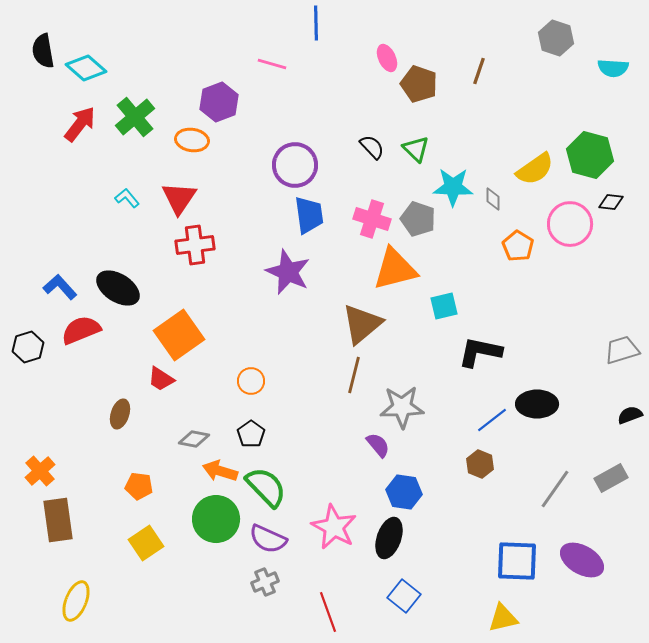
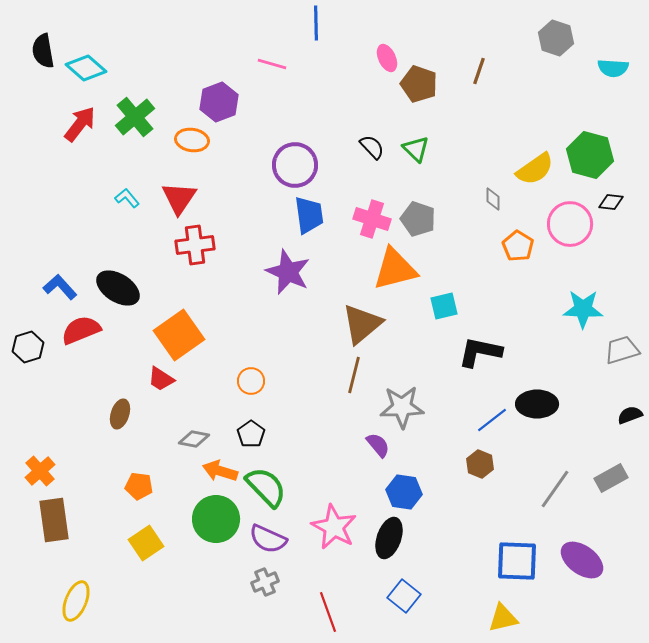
cyan star at (453, 187): moved 130 px right, 122 px down
brown rectangle at (58, 520): moved 4 px left
purple ellipse at (582, 560): rotated 6 degrees clockwise
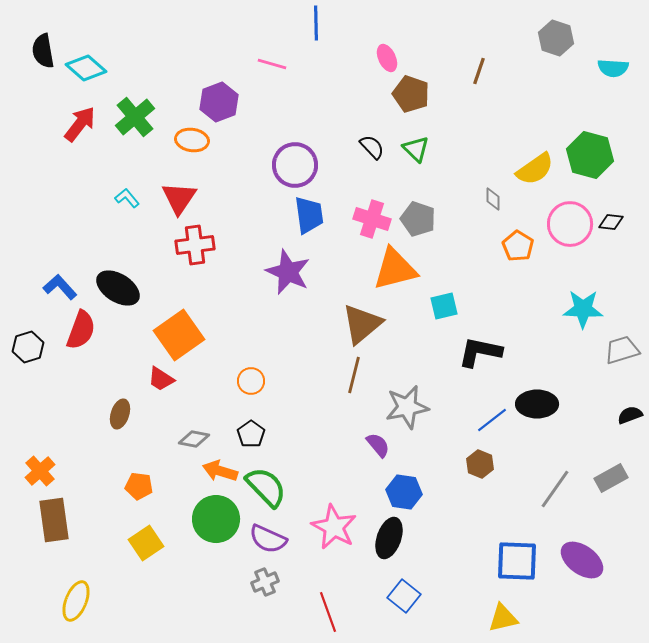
brown pentagon at (419, 84): moved 8 px left, 10 px down
black diamond at (611, 202): moved 20 px down
red semicircle at (81, 330): rotated 132 degrees clockwise
gray star at (402, 407): moved 5 px right; rotated 9 degrees counterclockwise
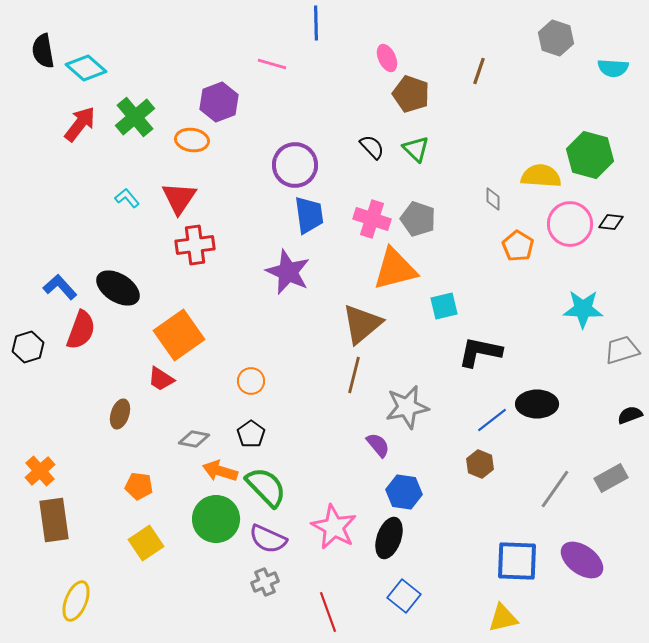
yellow semicircle at (535, 169): moved 6 px right, 7 px down; rotated 141 degrees counterclockwise
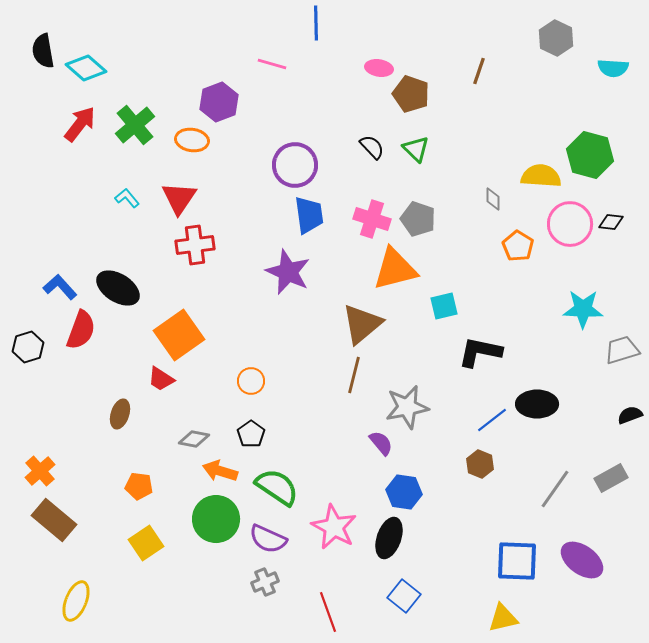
gray hexagon at (556, 38): rotated 8 degrees clockwise
pink ellipse at (387, 58): moved 8 px left, 10 px down; rotated 56 degrees counterclockwise
green cross at (135, 117): moved 8 px down
purple semicircle at (378, 445): moved 3 px right, 2 px up
green semicircle at (266, 487): moved 11 px right; rotated 12 degrees counterclockwise
brown rectangle at (54, 520): rotated 42 degrees counterclockwise
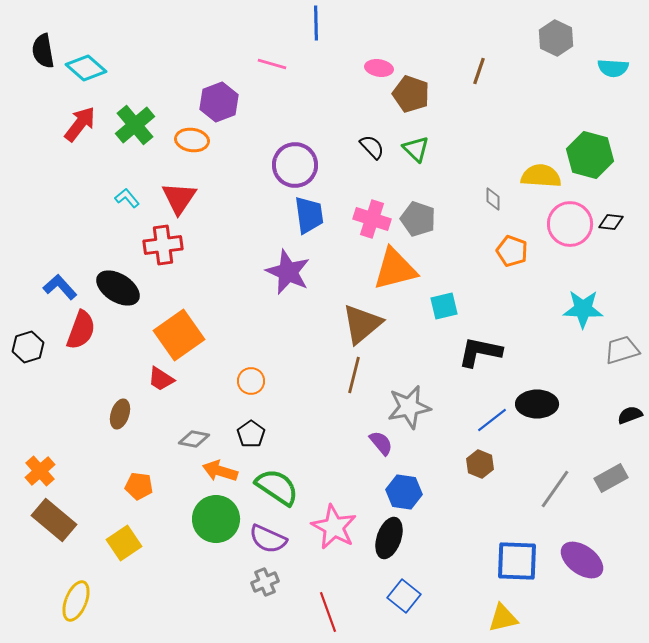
red cross at (195, 245): moved 32 px left
orange pentagon at (518, 246): moved 6 px left, 5 px down; rotated 12 degrees counterclockwise
gray star at (407, 407): moved 2 px right
yellow square at (146, 543): moved 22 px left
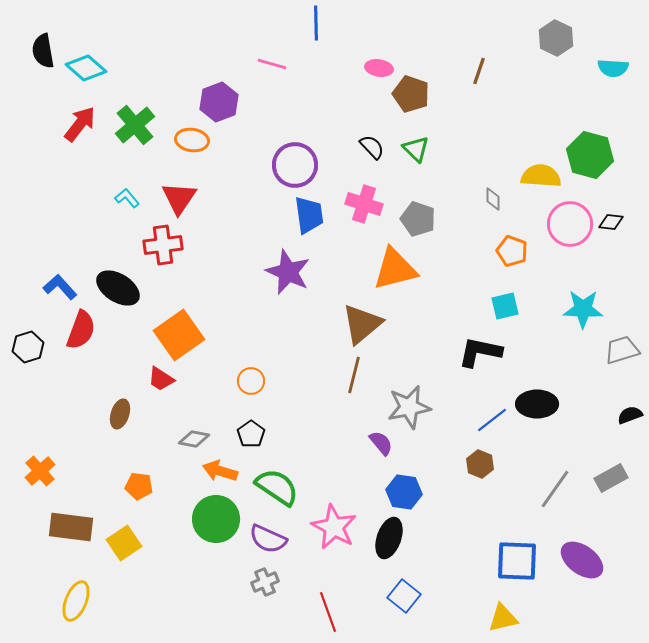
pink cross at (372, 219): moved 8 px left, 15 px up
cyan square at (444, 306): moved 61 px right
brown rectangle at (54, 520): moved 17 px right, 7 px down; rotated 33 degrees counterclockwise
